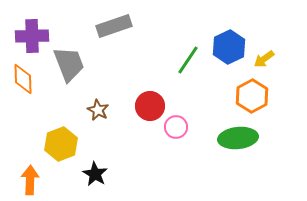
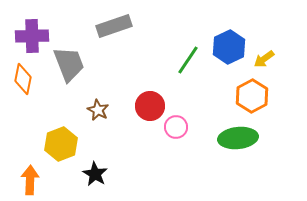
orange diamond: rotated 12 degrees clockwise
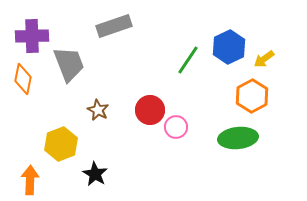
red circle: moved 4 px down
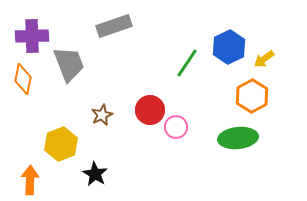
green line: moved 1 px left, 3 px down
brown star: moved 4 px right, 5 px down; rotated 20 degrees clockwise
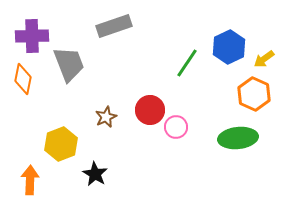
orange hexagon: moved 2 px right, 2 px up; rotated 8 degrees counterclockwise
brown star: moved 4 px right, 2 px down
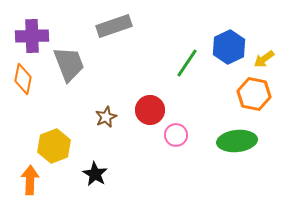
orange hexagon: rotated 12 degrees counterclockwise
pink circle: moved 8 px down
green ellipse: moved 1 px left, 3 px down
yellow hexagon: moved 7 px left, 2 px down
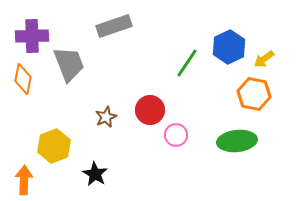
orange arrow: moved 6 px left
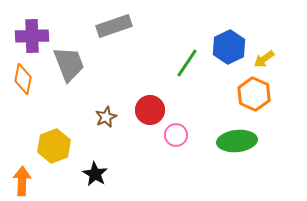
orange hexagon: rotated 12 degrees clockwise
orange arrow: moved 2 px left, 1 px down
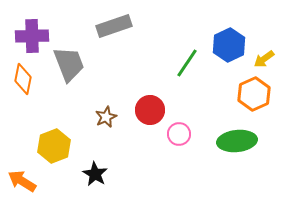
blue hexagon: moved 2 px up
orange hexagon: rotated 12 degrees clockwise
pink circle: moved 3 px right, 1 px up
orange arrow: rotated 60 degrees counterclockwise
